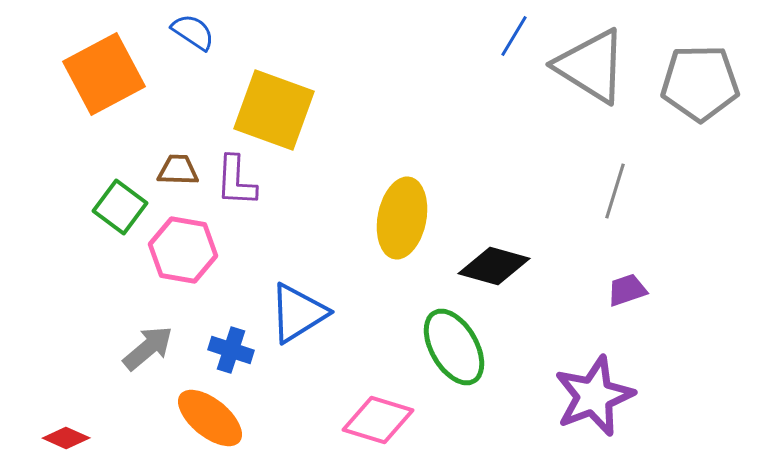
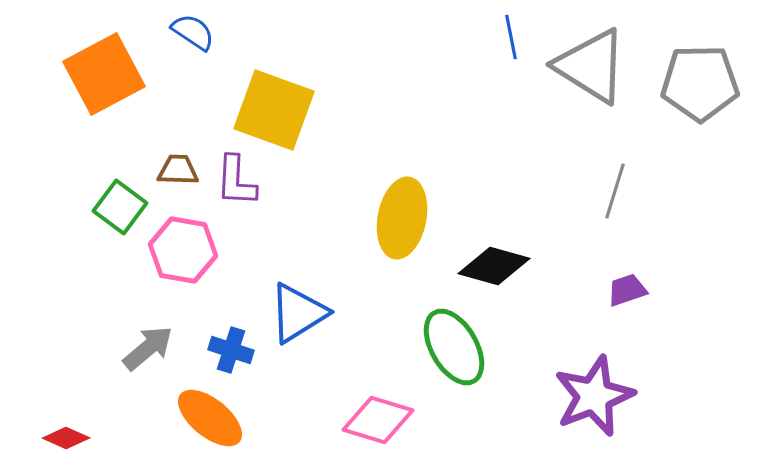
blue line: moved 3 px left, 1 px down; rotated 42 degrees counterclockwise
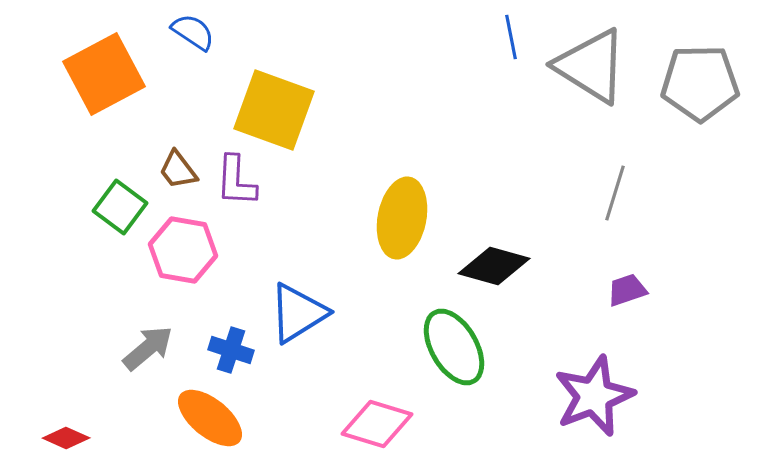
brown trapezoid: rotated 129 degrees counterclockwise
gray line: moved 2 px down
pink diamond: moved 1 px left, 4 px down
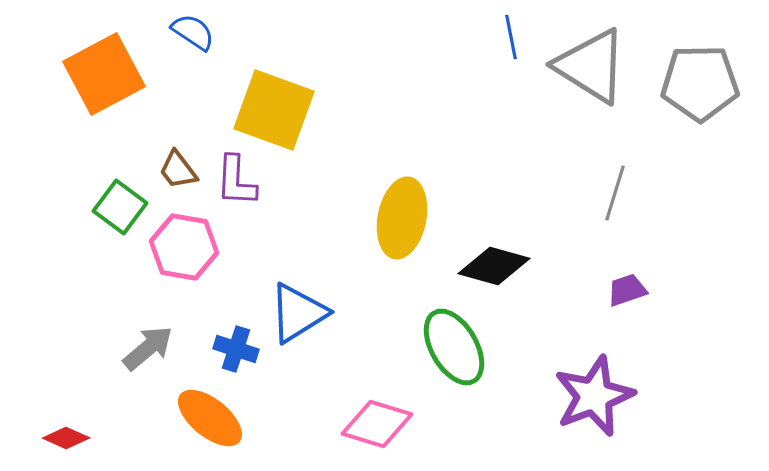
pink hexagon: moved 1 px right, 3 px up
blue cross: moved 5 px right, 1 px up
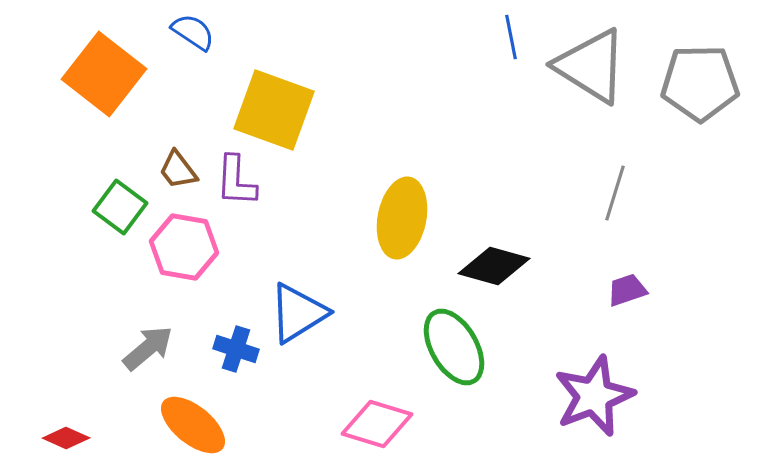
orange square: rotated 24 degrees counterclockwise
orange ellipse: moved 17 px left, 7 px down
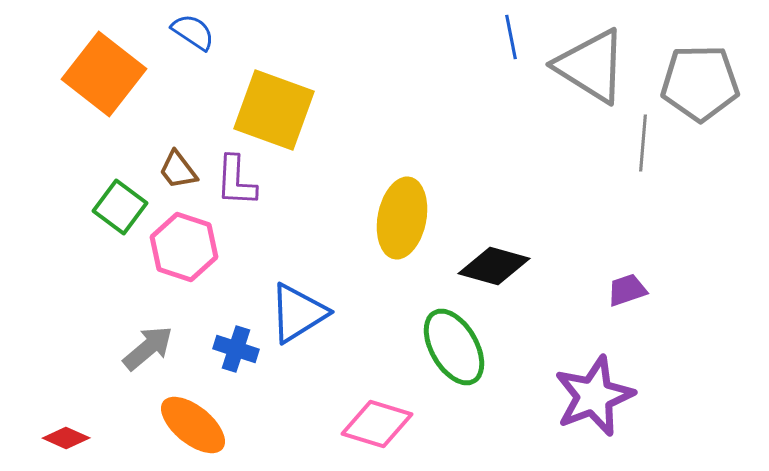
gray line: moved 28 px right, 50 px up; rotated 12 degrees counterclockwise
pink hexagon: rotated 8 degrees clockwise
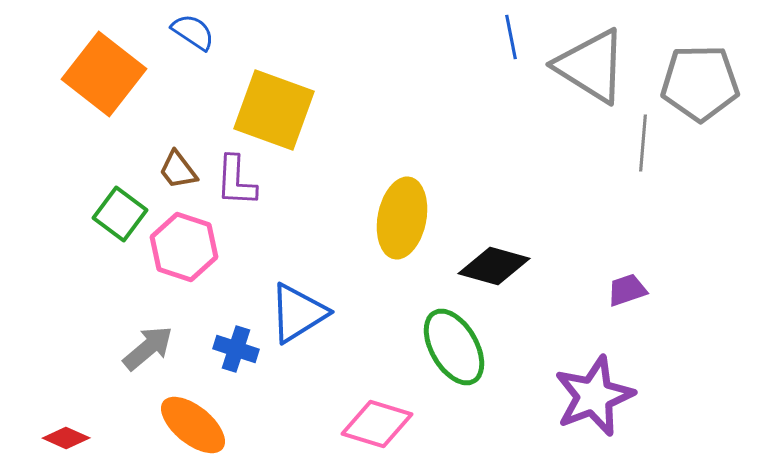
green square: moved 7 px down
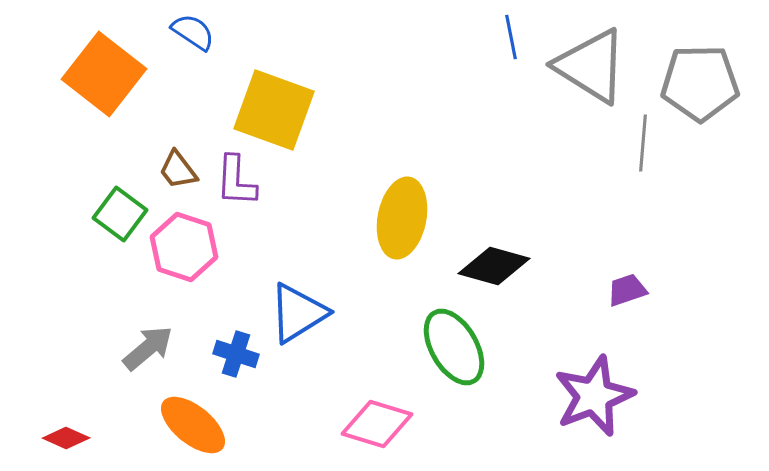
blue cross: moved 5 px down
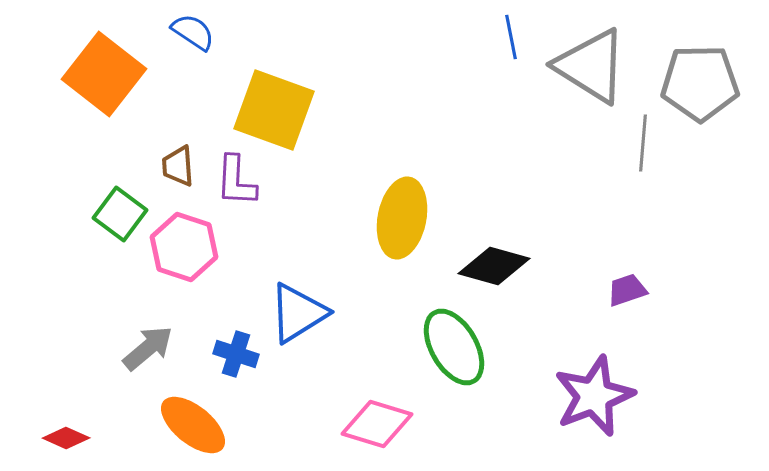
brown trapezoid: moved 4 px up; rotated 33 degrees clockwise
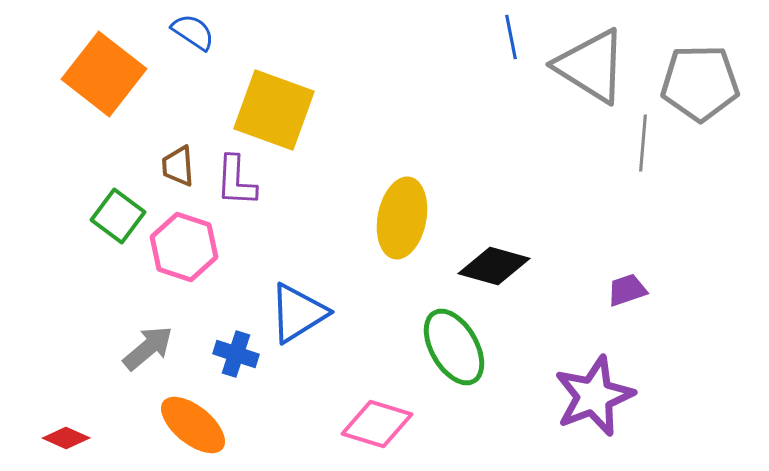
green square: moved 2 px left, 2 px down
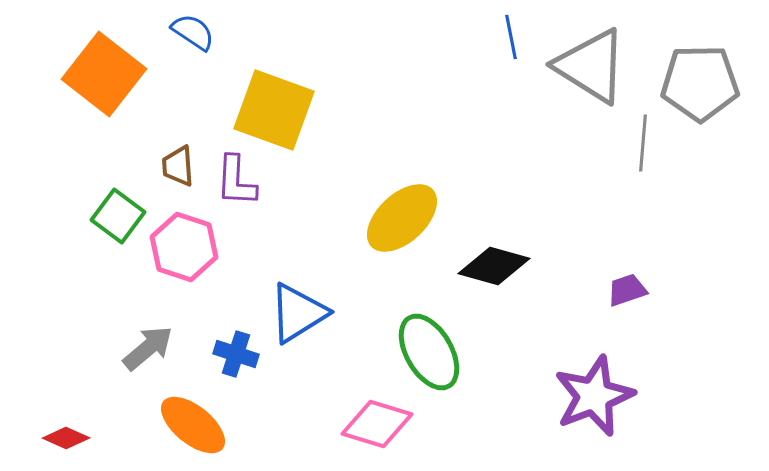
yellow ellipse: rotated 36 degrees clockwise
green ellipse: moved 25 px left, 5 px down
